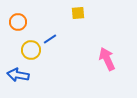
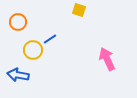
yellow square: moved 1 px right, 3 px up; rotated 24 degrees clockwise
yellow circle: moved 2 px right
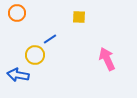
yellow square: moved 7 px down; rotated 16 degrees counterclockwise
orange circle: moved 1 px left, 9 px up
yellow circle: moved 2 px right, 5 px down
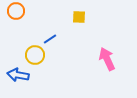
orange circle: moved 1 px left, 2 px up
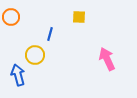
orange circle: moved 5 px left, 6 px down
blue line: moved 5 px up; rotated 40 degrees counterclockwise
blue arrow: rotated 65 degrees clockwise
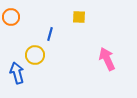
blue arrow: moved 1 px left, 2 px up
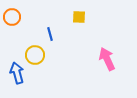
orange circle: moved 1 px right
blue line: rotated 32 degrees counterclockwise
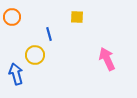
yellow square: moved 2 px left
blue line: moved 1 px left
blue arrow: moved 1 px left, 1 px down
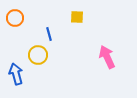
orange circle: moved 3 px right, 1 px down
yellow circle: moved 3 px right
pink arrow: moved 2 px up
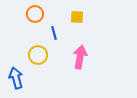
orange circle: moved 20 px right, 4 px up
blue line: moved 5 px right, 1 px up
pink arrow: moved 27 px left; rotated 35 degrees clockwise
blue arrow: moved 4 px down
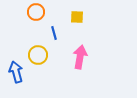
orange circle: moved 1 px right, 2 px up
blue arrow: moved 6 px up
